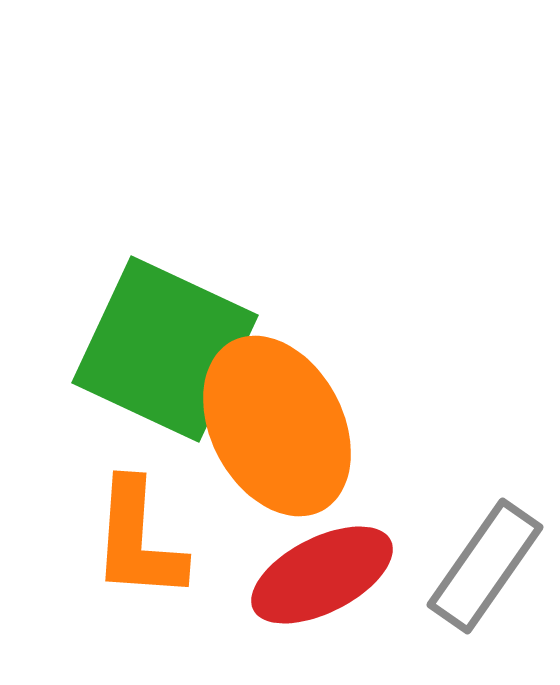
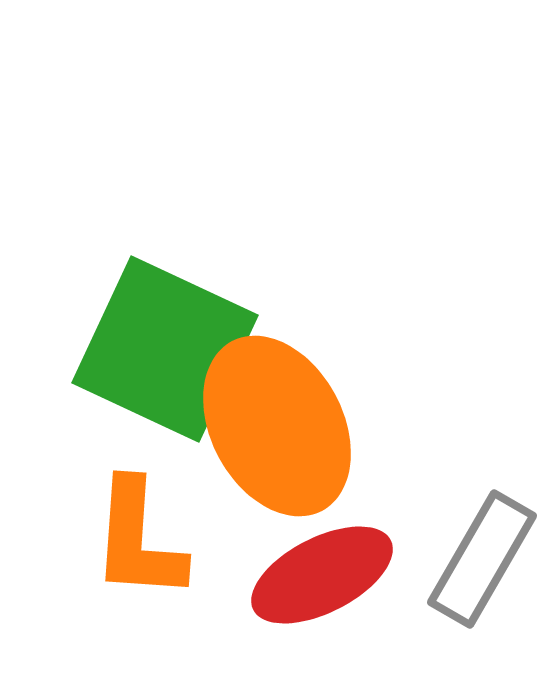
gray rectangle: moved 3 px left, 7 px up; rotated 5 degrees counterclockwise
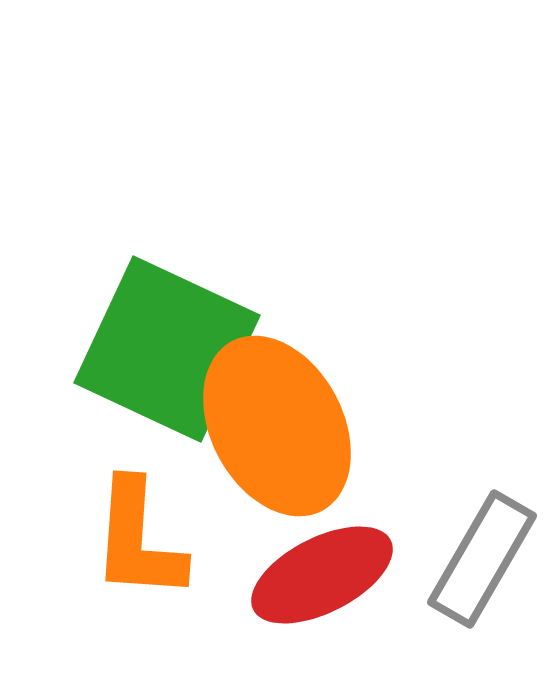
green square: moved 2 px right
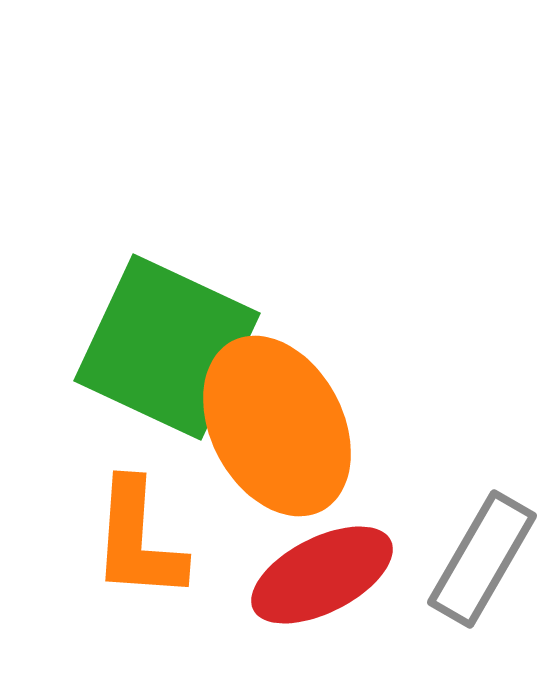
green square: moved 2 px up
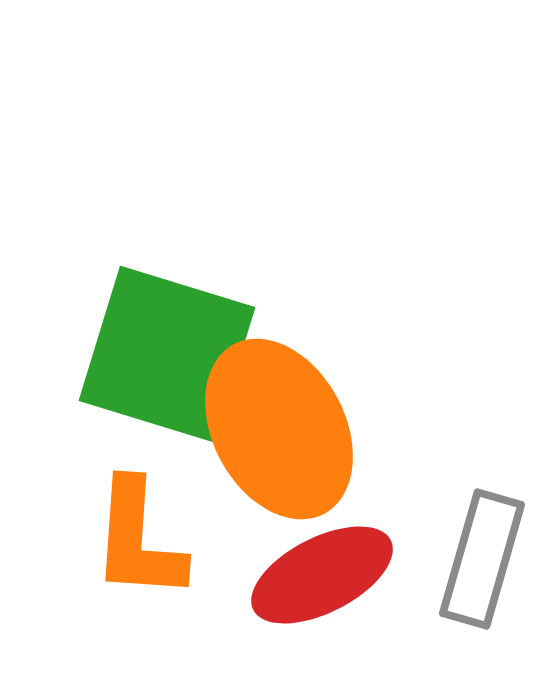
green square: moved 7 px down; rotated 8 degrees counterclockwise
orange ellipse: moved 2 px right, 3 px down
gray rectangle: rotated 14 degrees counterclockwise
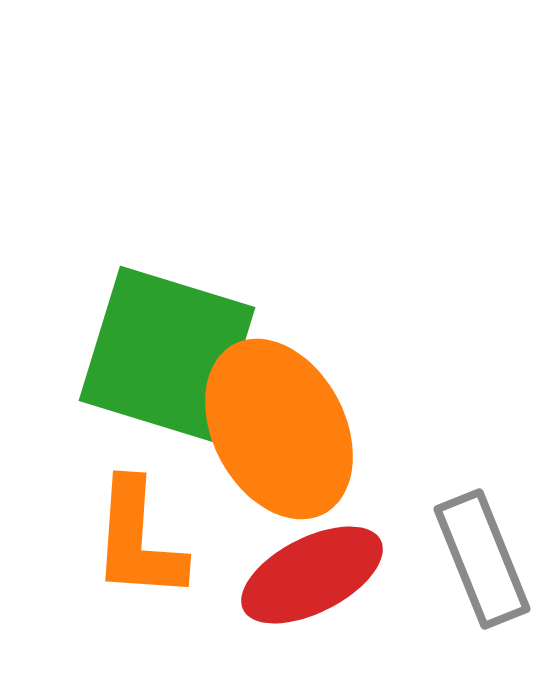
gray rectangle: rotated 38 degrees counterclockwise
red ellipse: moved 10 px left
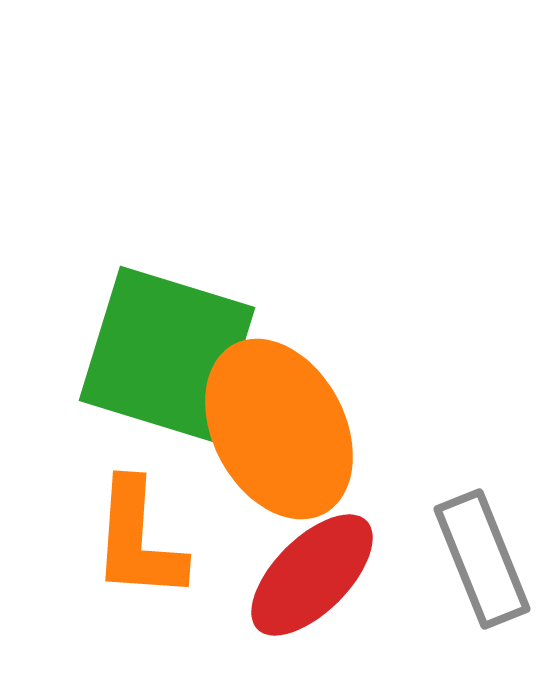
red ellipse: rotated 18 degrees counterclockwise
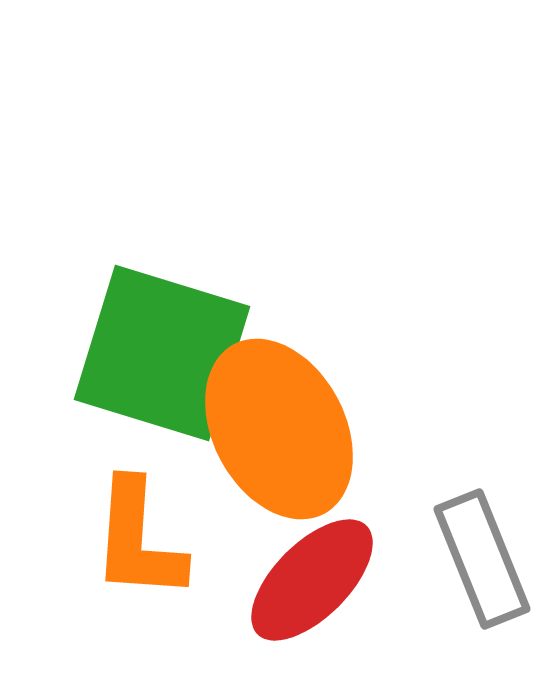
green square: moved 5 px left, 1 px up
red ellipse: moved 5 px down
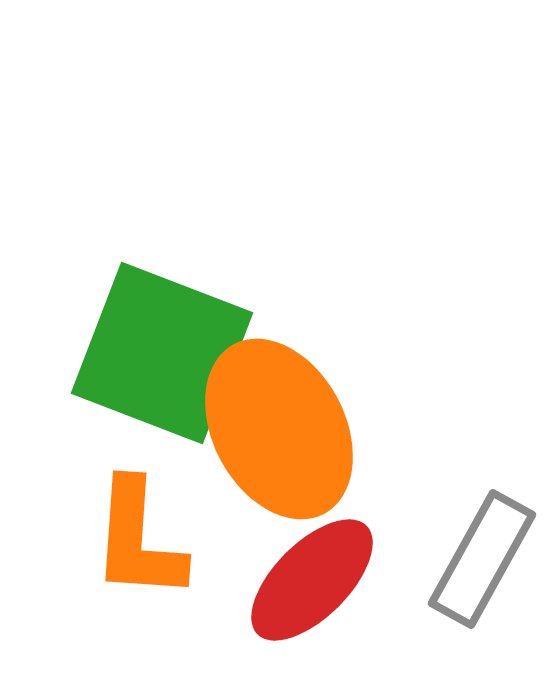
green square: rotated 4 degrees clockwise
gray rectangle: rotated 51 degrees clockwise
